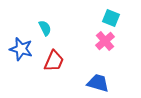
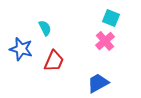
blue trapezoid: rotated 45 degrees counterclockwise
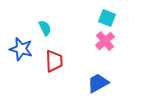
cyan square: moved 4 px left
red trapezoid: rotated 25 degrees counterclockwise
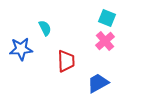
blue star: rotated 20 degrees counterclockwise
red trapezoid: moved 12 px right
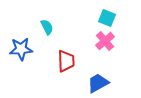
cyan semicircle: moved 2 px right, 1 px up
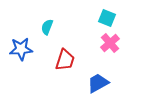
cyan semicircle: rotated 133 degrees counterclockwise
pink cross: moved 5 px right, 2 px down
red trapezoid: moved 1 px left, 1 px up; rotated 20 degrees clockwise
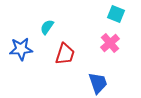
cyan square: moved 9 px right, 4 px up
cyan semicircle: rotated 14 degrees clockwise
red trapezoid: moved 6 px up
blue trapezoid: rotated 100 degrees clockwise
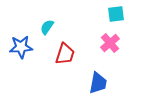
cyan square: rotated 30 degrees counterclockwise
blue star: moved 2 px up
blue trapezoid: rotated 30 degrees clockwise
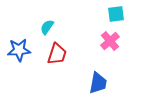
pink cross: moved 2 px up
blue star: moved 2 px left, 3 px down
red trapezoid: moved 8 px left
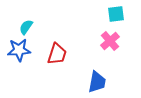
cyan semicircle: moved 21 px left
blue trapezoid: moved 1 px left, 1 px up
